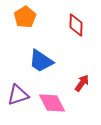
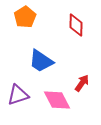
pink diamond: moved 5 px right, 3 px up
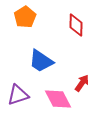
pink diamond: moved 1 px right, 1 px up
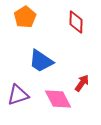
red diamond: moved 3 px up
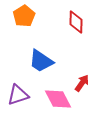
orange pentagon: moved 1 px left, 1 px up
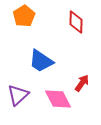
purple triangle: rotated 25 degrees counterclockwise
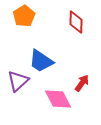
purple triangle: moved 14 px up
